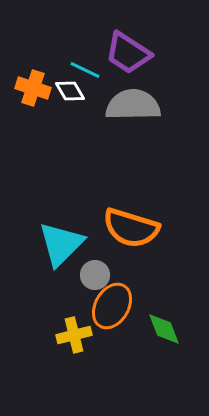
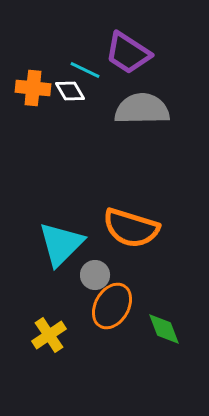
orange cross: rotated 12 degrees counterclockwise
gray semicircle: moved 9 px right, 4 px down
yellow cross: moved 25 px left; rotated 20 degrees counterclockwise
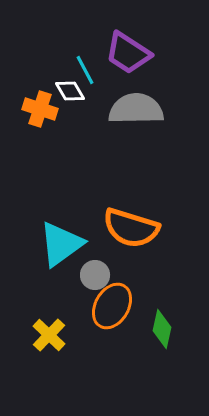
cyan line: rotated 36 degrees clockwise
orange cross: moved 7 px right, 21 px down; rotated 12 degrees clockwise
gray semicircle: moved 6 px left
cyan triangle: rotated 9 degrees clockwise
green diamond: moved 2 px left; rotated 33 degrees clockwise
yellow cross: rotated 12 degrees counterclockwise
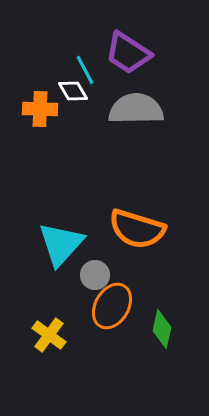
white diamond: moved 3 px right
orange cross: rotated 16 degrees counterclockwise
orange semicircle: moved 6 px right, 1 px down
cyan triangle: rotated 12 degrees counterclockwise
yellow cross: rotated 8 degrees counterclockwise
